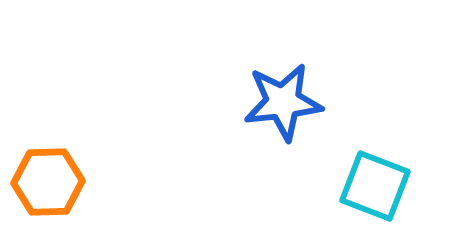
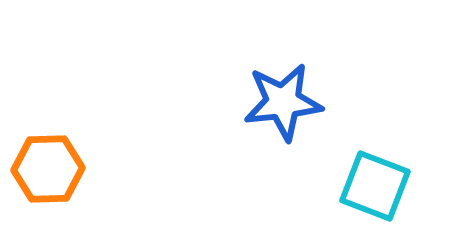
orange hexagon: moved 13 px up
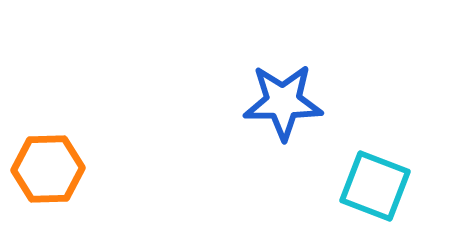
blue star: rotated 6 degrees clockwise
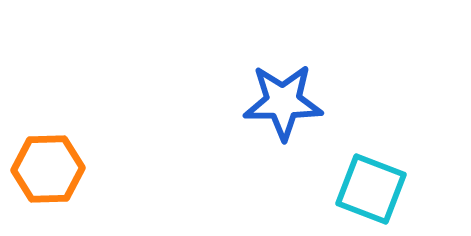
cyan square: moved 4 px left, 3 px down
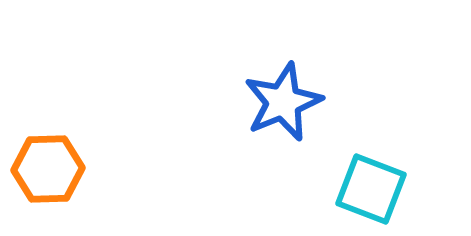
blue star: rotated 22 degrees counterclockwise
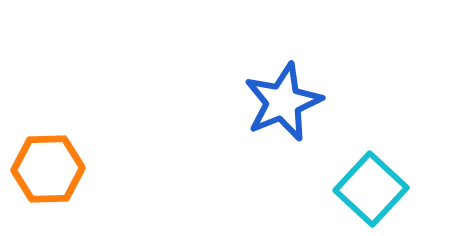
cyan square: rotated 22 degrees clockwise
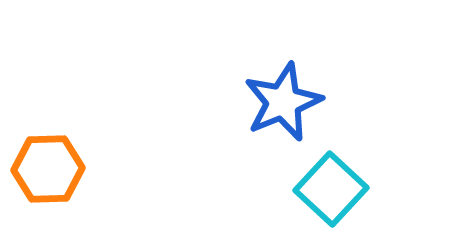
cyan square: moved 40 px left
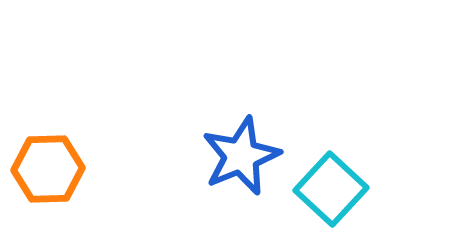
blue star: moved 42 px left, 54 px down
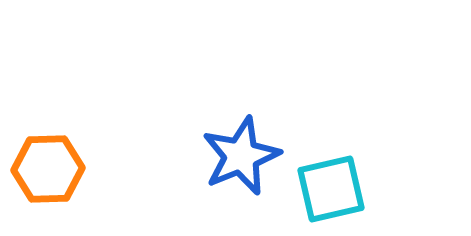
cyan square: rotated 34 degrees clockwise
